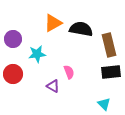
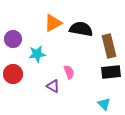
brown rectangle: moved 1 px down
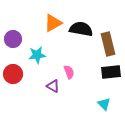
brown rectangle: moved 1 px left, 2 px up
cyan star: moved 1 px down
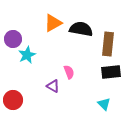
brown rectangle: rotated 20 degrees clockwise
cyan star: moved 10 px left; rotated 18 degrees counterclockwise
red circle: moved 26 px down
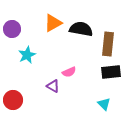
purple circle: moved 1 px left, 10 px up
pink semicircle: rotated 88 degrees clockwise
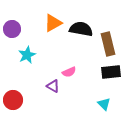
brown rectangle: rotated 20 degrees counterclockwise
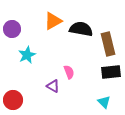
orange triangle: moved 2 px up
pink semicircle: rotated 88 degrees counterclockwise
cyan triangle: moved 2 px up
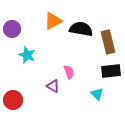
brown rectangle: moved 2 px up
cyan star: rotated 24 degrees counterclockwise
black rectangle: moved 1 px up
cyan triangle: moved 7 px left, 8 px up
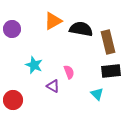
cyan star: moved 7 px right, 10 px down
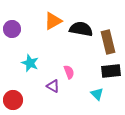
cyan star: moved 4 px left, 2 px up
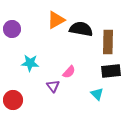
orange triangle: moved 3 px right, 1 px up
brown rectangle: rotated 15 degrees clockwise
cyan star: rotated 18 degrees counterclockwise
pink semicircle: rotated 64 degrees clockwise
purple triangle: rotated 24 degrees clockwise
